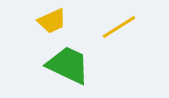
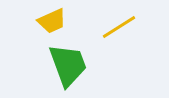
green trapezoid: rotated 45 degrees clockwise
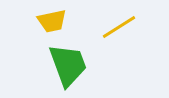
yellow trapezoid: rotated 12 degrees clockwise
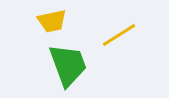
yellow line: moved 8 px down
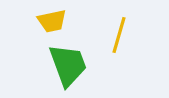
yellow line: rotated 42 degrees counterclockwise
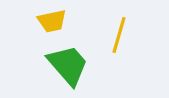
green trapezoid: rotated 21 degrees counterclockwise
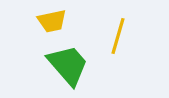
yellow line: moved 1 px left, 1 px down
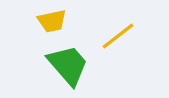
yellow line: rotated 36 degrees clockwise
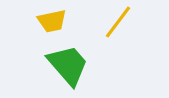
yellow line: moved 14 px up; rotated 15 degrees counterclockwise
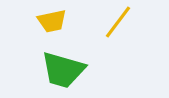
green trapezoid: moved 5 px left, 5 px down; rotated 147 degrees clockwise
